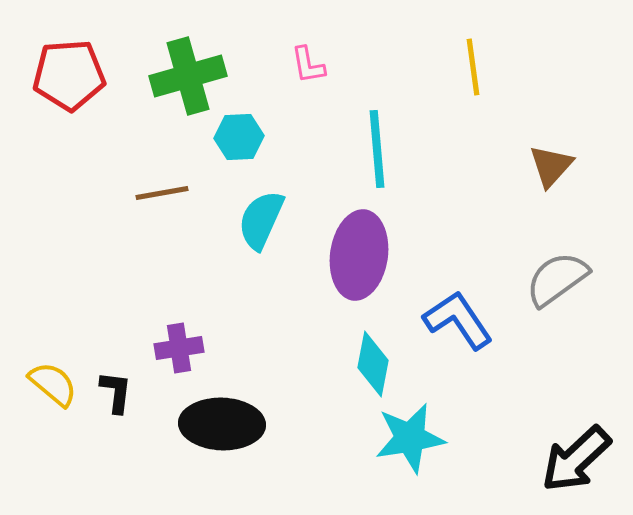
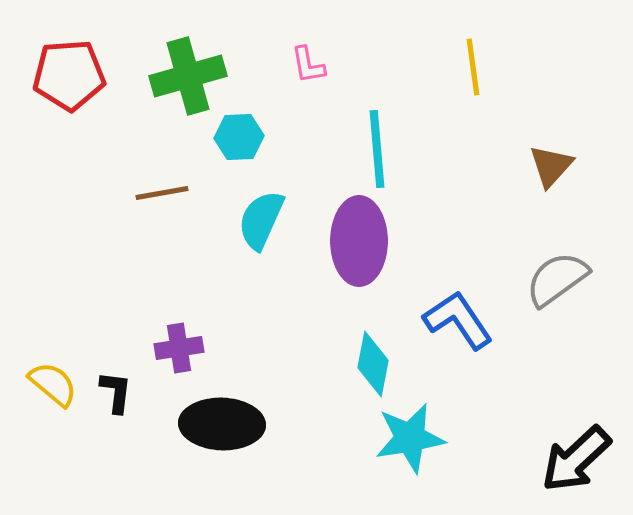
purple ellipse: moved 14 px up; rotated 8 degrees counterclockwise
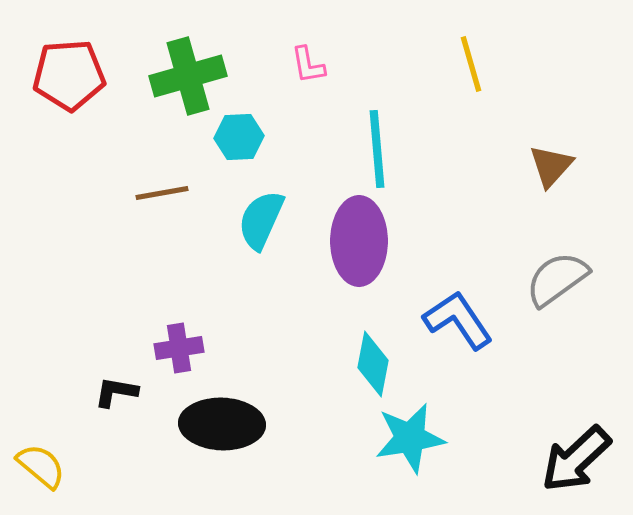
yellow line: moved 2 px left, 3 px up; rotated 8 degrees counterclockwise
yellow semicircle: moved 12 px left, 82 px down
black L-shape: rotated 87 degrees counterclockwise
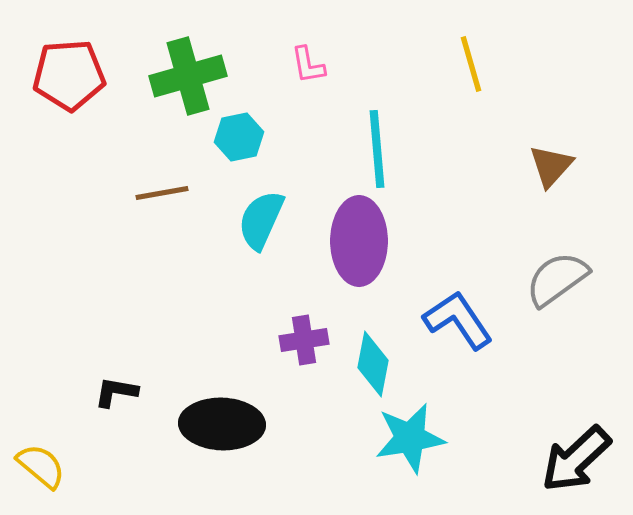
cyan hexagon: rotated 9 degrees counterclockwise
purple cross: moved 125 px right, 8 px up
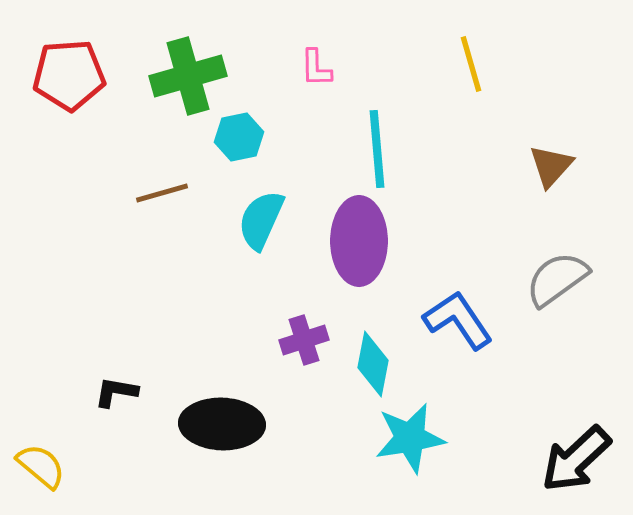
pink L-shape: moved 8 px right, 3 px down; rotated 9 degrees clockwise
brown line: rotated 6 degrees counterclockwise
purple cross: rotated 9 degrees counterclockwise
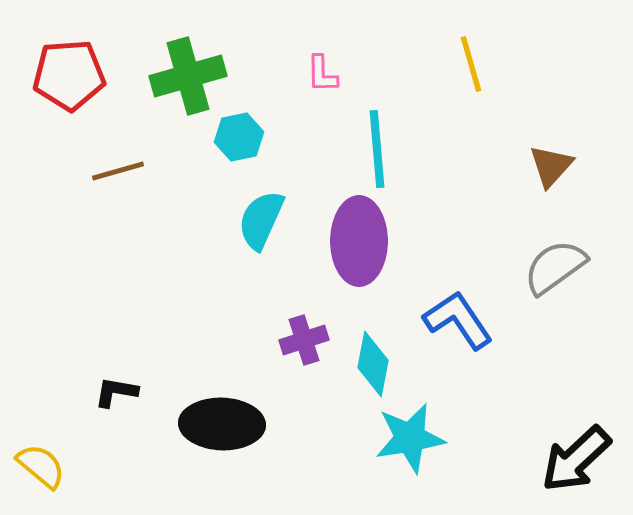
pink L-shape: moved 6 px right, 6 px down
brown line: moved 44 px left, 22 px up
gray semicircle: moved 2 px left, 12 px up
